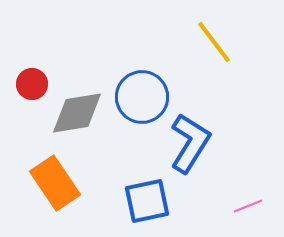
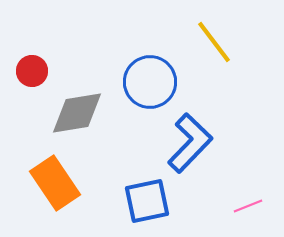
red circle: moved 13 px up
blue circle: moved 8 px right, 15 px up
blue L-shape: rotated 12 degrees clockwise
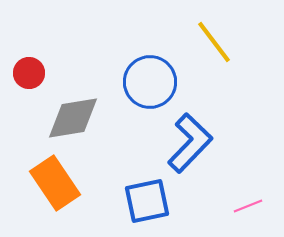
red circle: moved 3 px left, 2 px down
gray diamond: moved 4 px left, 5 px down
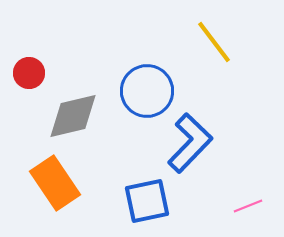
blue circle: moved 3 px left, 9 px down
gray diamond: moved 2 px up; rotated 4 degrees counterclockwise
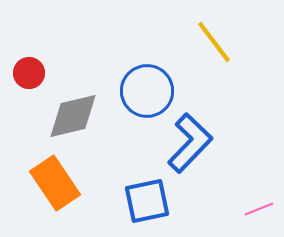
pink line: moved 11 px right, 3 px down
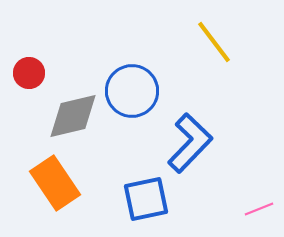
blue circle: moved 15 px left
blue square: moved 1 px left, 2 px up
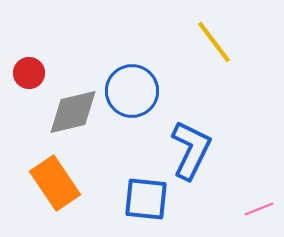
gray diamond: moved 4 px up
blue L-shape: moved 1 px right, 7 px down; rotated 18 degrees counterclockwise
blue square: rotated 18 degrees clockwise
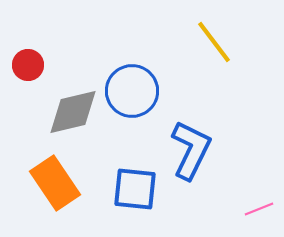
red circle: moved 1 px left, 8 px up
blue square: moved 11 px left, 10 px up
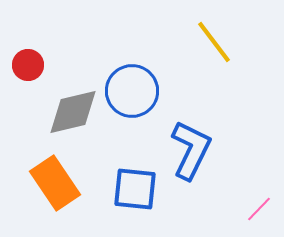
pink line: rotated 24 degrees counterclockwise
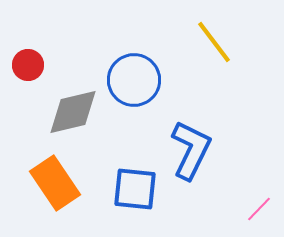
blue circle: moved 2 px right, 11 px up
